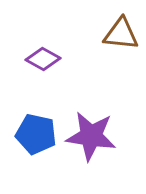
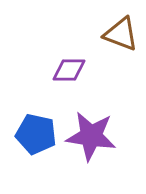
brown triangle: rotated 15 degrees clockwise
purple diamond: moved 26 px right, 11 px down; rotated 28 degrees counterclockwise
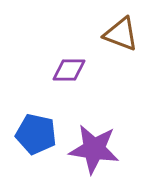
purple star: moved 3 px right, 13 px down
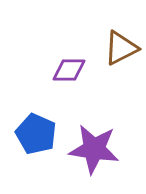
brown triangle: moved 14 px down; rotated 48 degrees counterclockwise
blue pentagon: rotated 12 degrees clockwise
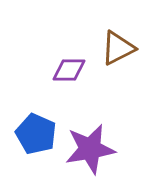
brown triangle: moved 3 px left
purple star: moved 4 px left; rotated 18 degrees counterclockwise
